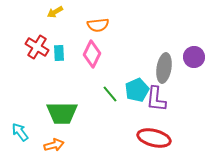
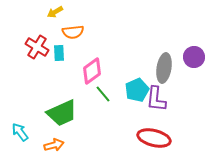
orange semicircle: moved 25 px left, 7 px down
pink diamond: moved 17 px down; rotated 28 degrees clockwise
green line: moved 7 px left
green trapezoid: rotated 24 degrees counterclockwise
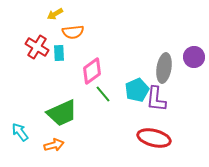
yellow arrow: moved 2 px down
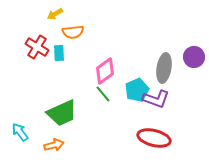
pink diamond: moved 13 px right
purple L-shape: rotated 76 degrees counterclockwise
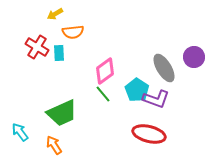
gray ellipse: rotated 40 degrees counterclockwise
cyan pentagon: rotated 15 degrees counterclockwise
red ellipse: moved 5 px left, 4 px up
orange arrow: rotated 108 degrees counterclockwise
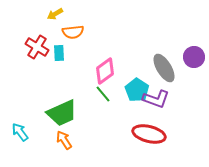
orange arrow: moved 10 px right, 5 px up
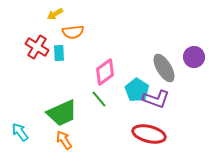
pink diamond: moved 1 px down
green line: moved 4 px left, 5 px down
